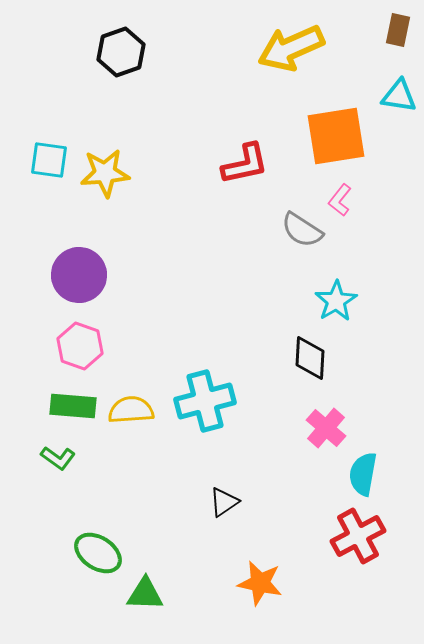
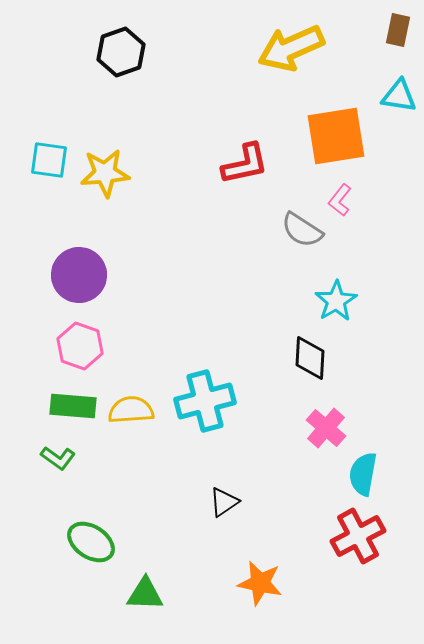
green ellipse: moved 7 px left, 11 px up
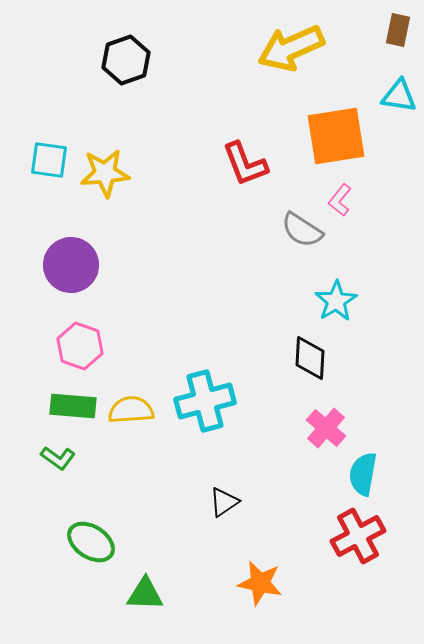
black hexagon: moved 5 px right, 8 px down
red L-shape: rotated 81 degrees clockwise
purple circle: moved 8 px left, 10 px up
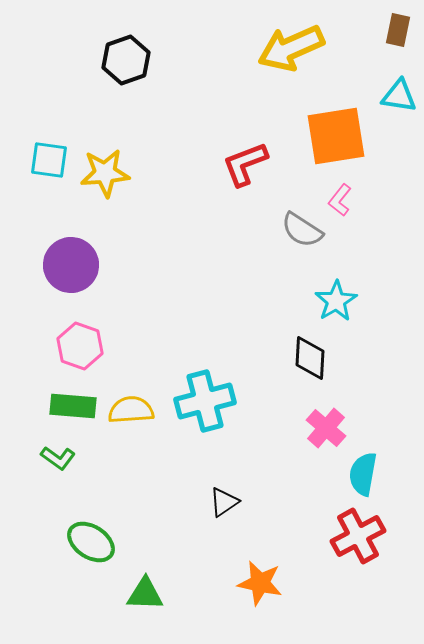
red L-shape: rotated 90 degrees clockwise
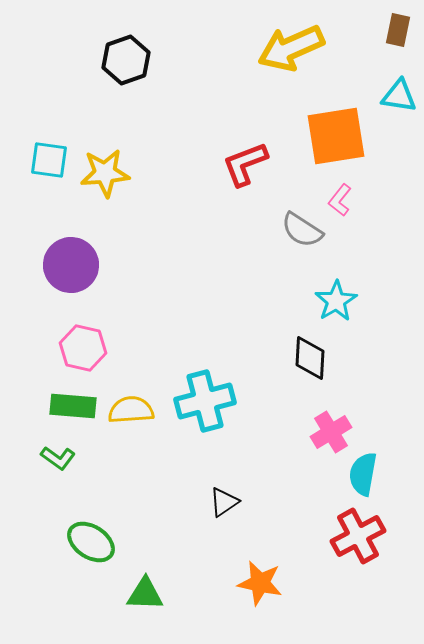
pink hexagon: moved 3 px right, 2 px down; rotated 6 degrees counterclockwise
pink cross: moved 5 px right, 4 px down; rotated 18 degrees clockwise
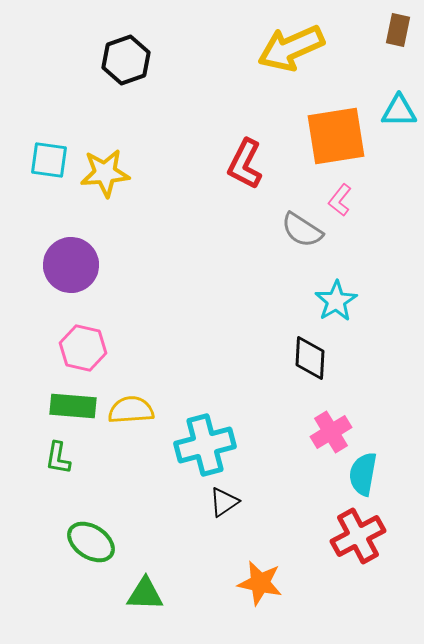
cyan triangle: moved 15 px down; rotated 9 degrees counterclockwise
red L-shape: rotated 42 degrees counterclockwise
cyan cross: moved 44 px down
green L-shape: rotated 64 degrees clockwise
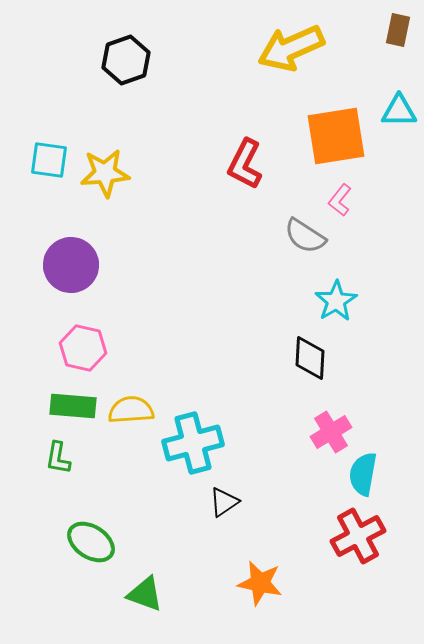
gray semicircle: moved 3 px right, 6 px down
cyan cross: moved 12 px left, 2 px up
green triangle: rotated 18 degrees clockwise
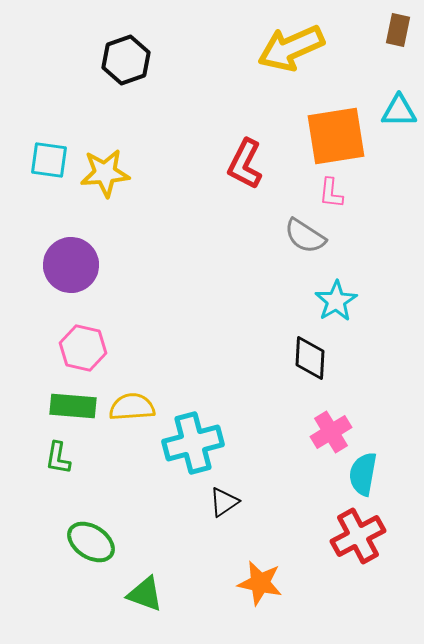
pink L-shape: moved 9 px left, 7 px up; rotated 32 degrees counterclockwise
yellow semicircle: moved 1 px right, 3 px up
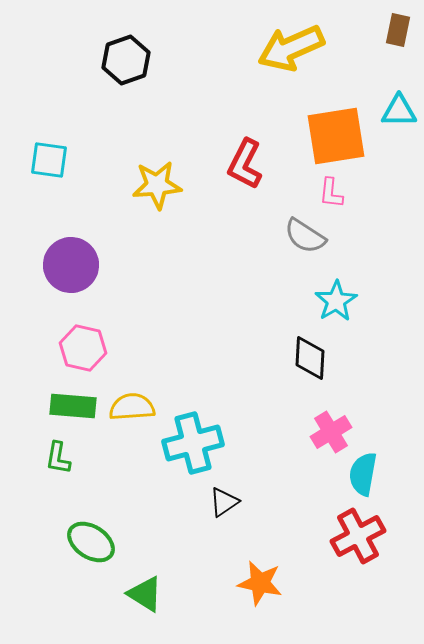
yellow star: moved 52 px right, 12 px down
green triangle: rotated 12 degrees clockwise
